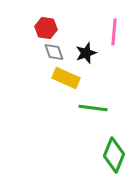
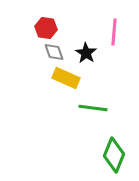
black star: rotated 20 degrees counterclockwise
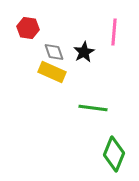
red hexagon: moved 18 px left
black star: moved 2 px left, 1 px up; rotated 10 degrees clockwise
yellow rectangle: moved 14 px left, 6 px up
green diamond: moved 1 px up
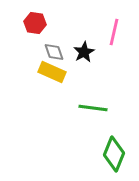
red hexagon: moved 7 px right, 5 px up
pink line: rotated 8 degrees clockwise
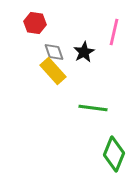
yellow rectangle: moved 1 px right, 1 px up; rotated 24 degrees clockwise
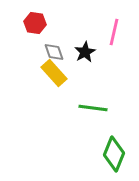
black star: moved 1 px right
yellow rectangle: moved 1 px right, 2 px down
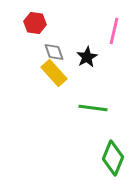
pink line: moved 1 px up
black star: moved 2 px right, 5 px down
green diamond: moved 1 px left, 4 px down
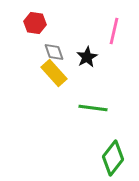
green diamond: rotated 16 degrees clockwise
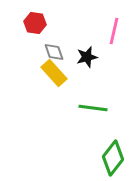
black star: rotated 15 degrees clockwise
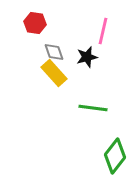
pink line: moved 11 px left
green diamond: moved 2 px right, 2 px up
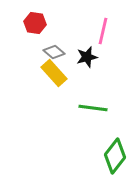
gray diamond: rotated 30 degrees counterclockwise
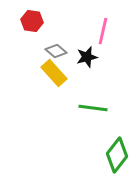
red hexagon: moved 3 px left, 2 px up
gray diamond: moved 2 px right, 1 px up
green diamond: moved 2 px right, 1 px up
